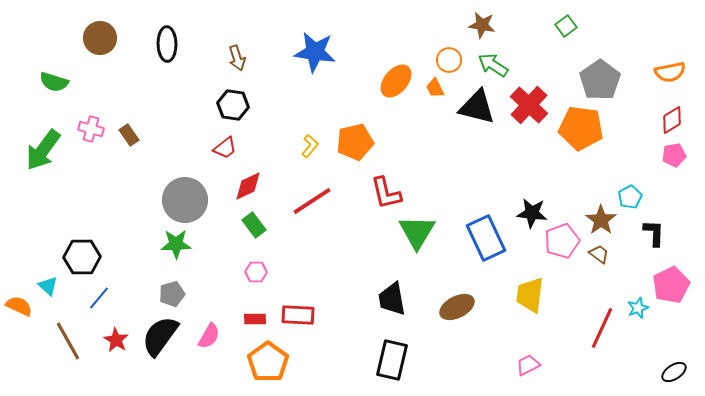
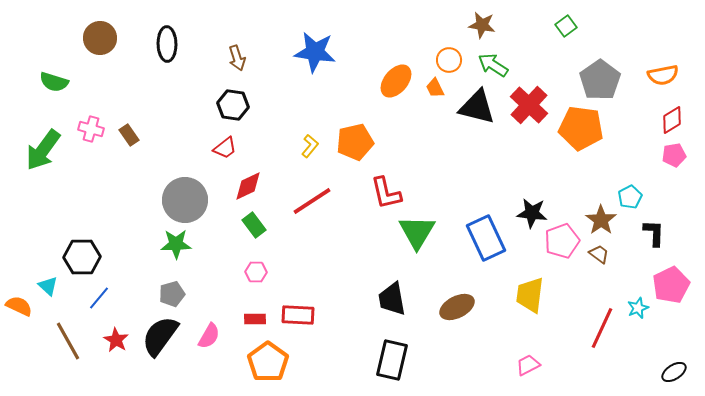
orange semicircle at (670, 72): moved 7 px left, 3 px down
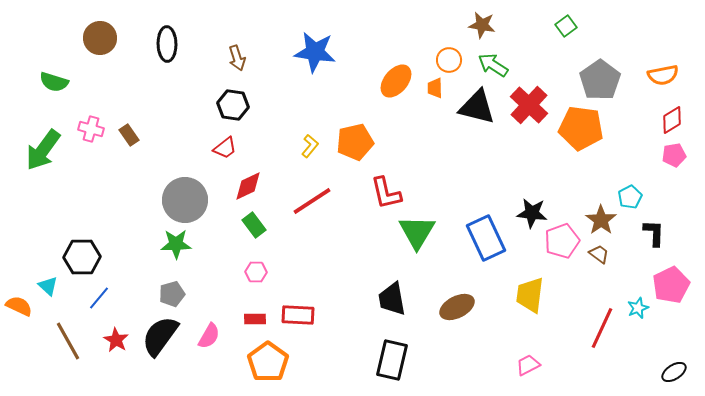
orange trapezoid at (435, 88): rotated 25 degrees clockwise
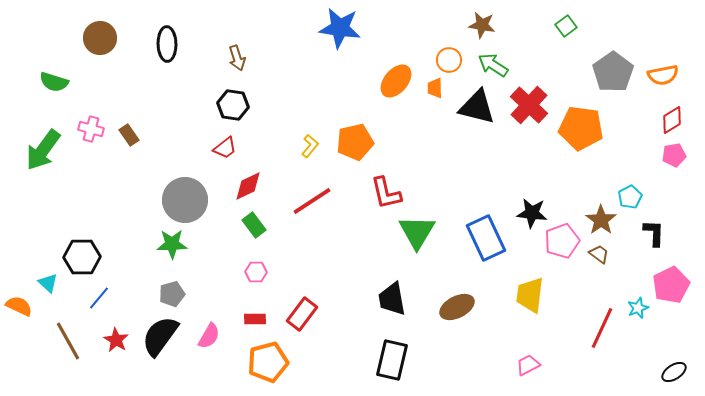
blue star at (315, 52): moved 25 px right, 24 px up
gray pentagon at (600, 80): moved 13 px right, 8 px up
green star at (176, 244): moved 4 px left
cyan triangle at (48, 286): moved 3 px up
red rectangle at (298, 315): moved 4 px right, 1 px up; rotated 56 degrees counterclockwise
orange pentagon at (268, 362): rotated 21 degrees clockwise
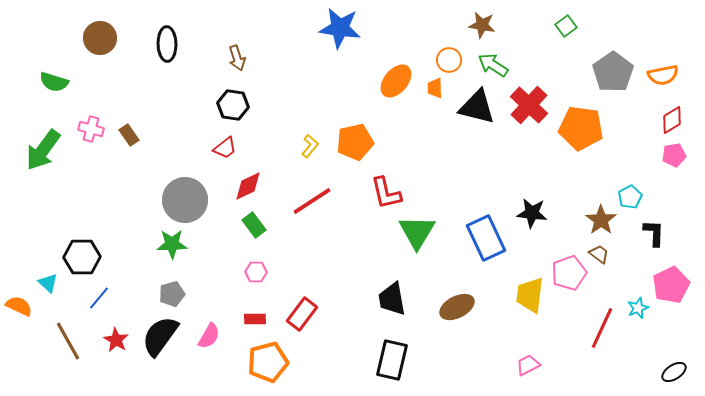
pink pentagon at (562, 241): moved 7 px right, 32 px down
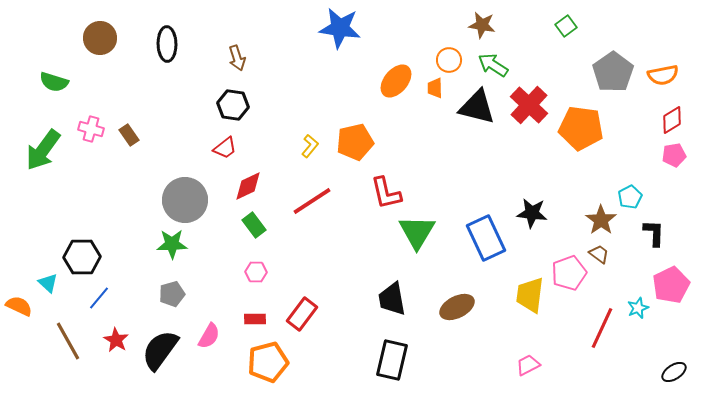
black semicircle at (160, 336): moved 14 px down
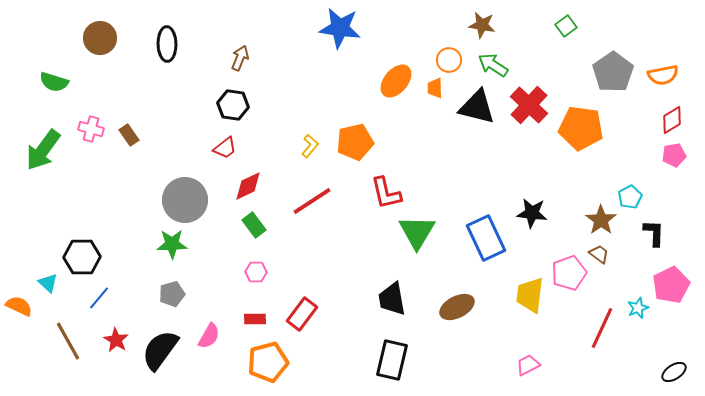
brown arrow at (237, 58): moved 3 px right; rotated 140 degrees counterclockwise
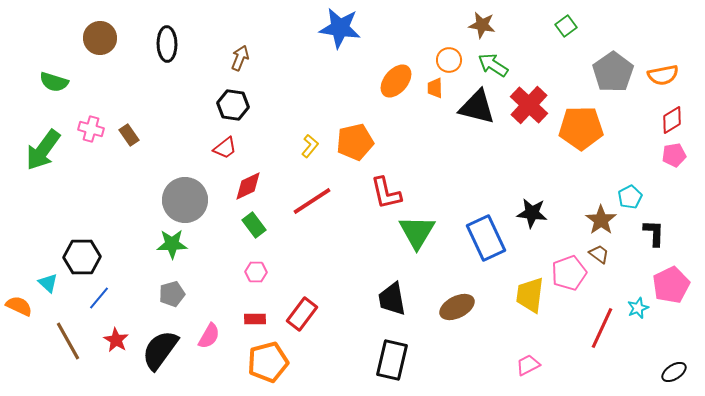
orange pentagon at (581, 128): rotated 9 degrees counterclockwise
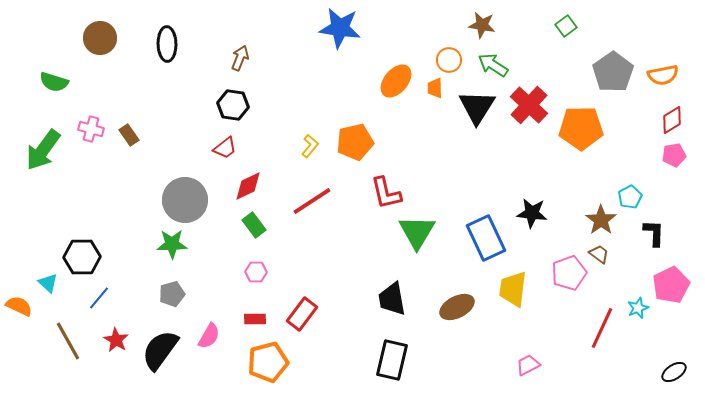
black triangle at (477, 107): rotated 48 degrees clockwise
yellow trapezoid at (530, 295): moved 17 px left, 6 px up
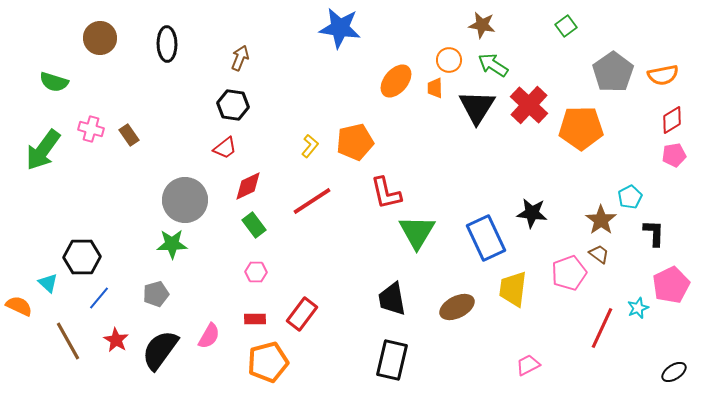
gray pentagon at (172, 294): moved 16 px left
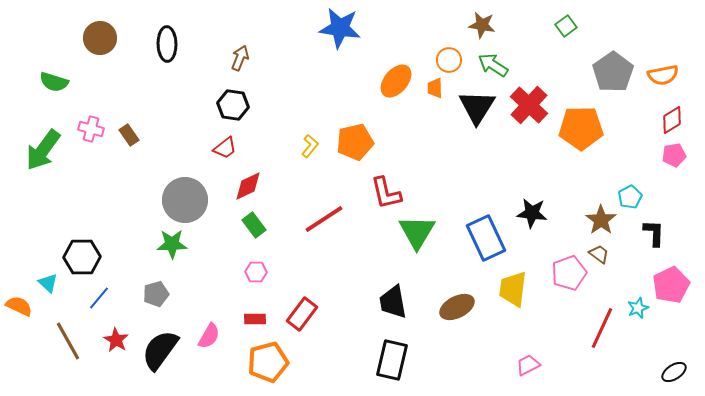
red line at (312, 201): moved 12 px right, 18 px down
black trapezoid at (392, 299): moved 1 px right, 3 px down
